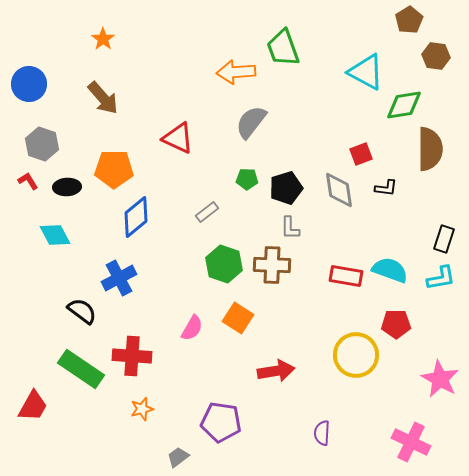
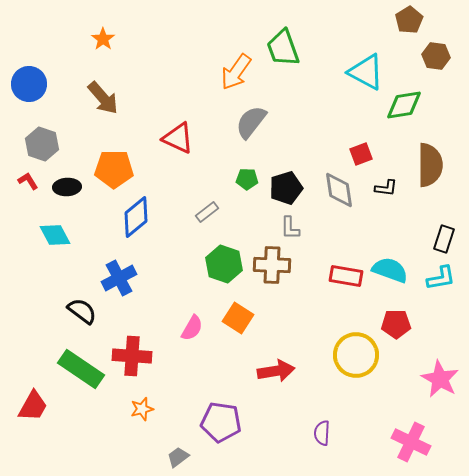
orange arrow at (236, 72): rotated 51 degrees counterclockwise
brown semicircle at (430, 149): moved 16 px down
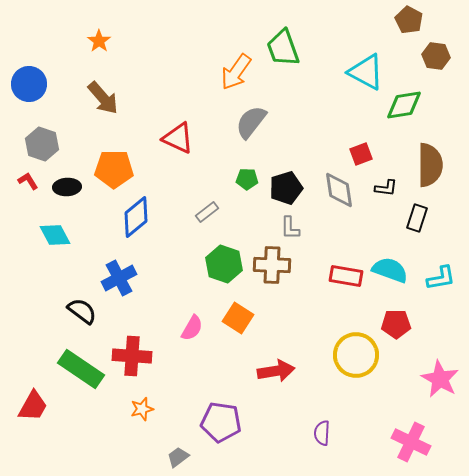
brown pentagon at (409, 20): rotated 12 degrees counterclockwise
orange star at (103, 39): moved 4 px left, 2 px down
black rectangle at (444, 239): moved 27 px left, 21 px up
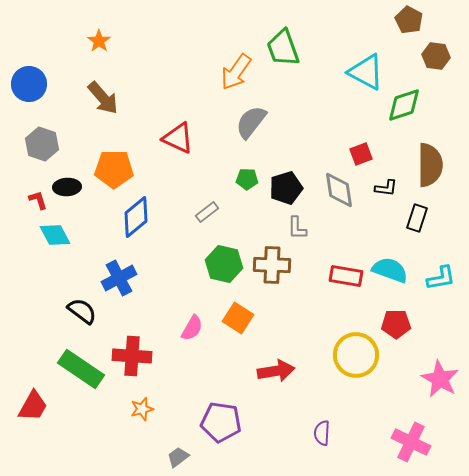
green diamond at (404, 105): rotated 9 degrees counterclockwise
red L-shape at (28, 181): moved 10 px right, 19 px down; rotated 15 degrees clockwise
gray L-shape at (290, 228): moved 7 px right
green hexagon at (224, 264): rotated 6 degrees counterclockwise
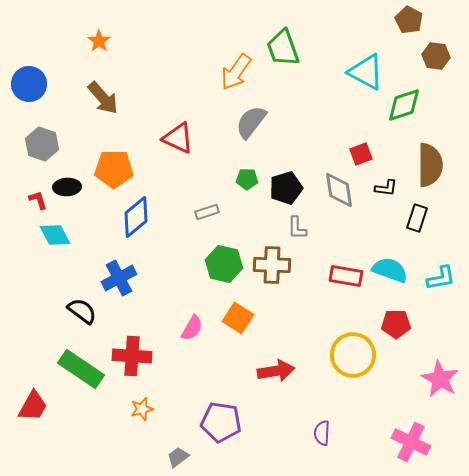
gray rectangle at (207, 212): rotated 20 degrees clockwise
yellow circle at (356, 355): moved 3 px left
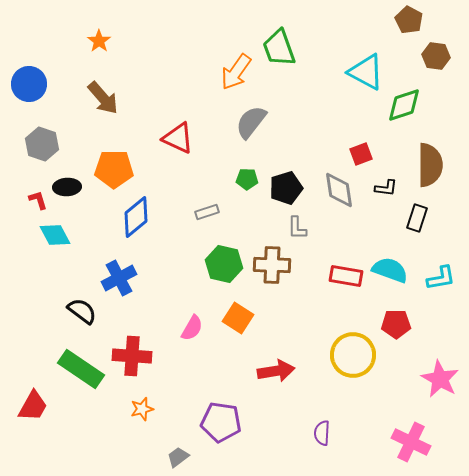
green trapezoid at (283, 48): moved 4 px left
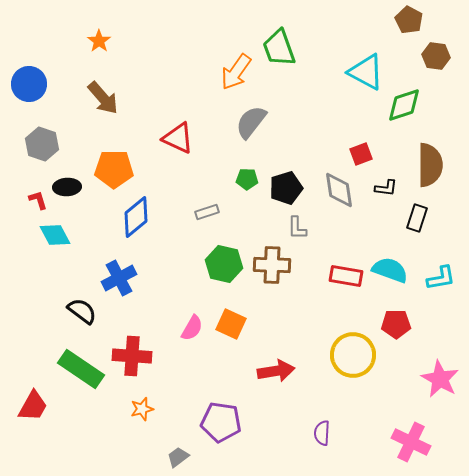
orange square at (238, 318): moved 7 px left, 6 px down; rotated 8 degrees counterclockwise
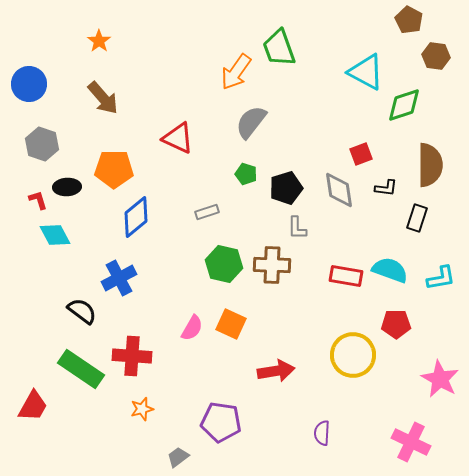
green pentagon at (247, 179): moved 1 px left, 5 px up; rotated 15 degrees clockwise
